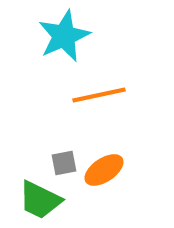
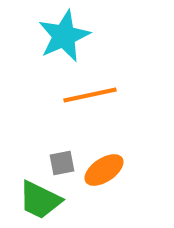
orange line: moved 9 px left
gray square: moved 2 px left
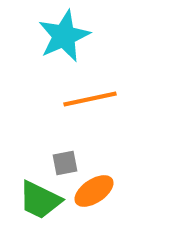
orange line: moved 4 px down
gray square: moved 3 px right
orange ellipse: moved 10 px left, 21 px down
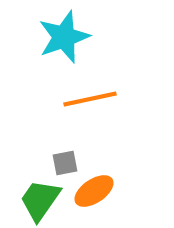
cyan star: moved 1 px down; rotated 4 degrees clockwise
green trapezoid: rotated 99 degrees clockwise
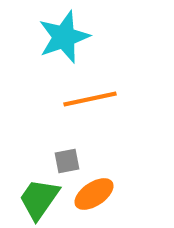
gray square: moved 2 px right, 2 px up
orange ellipse: moved 3 px down
green trapezoid: moved 1 px left, 1 px up
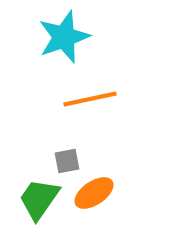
orange ellipse: moved 1 px up
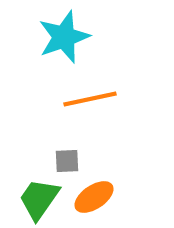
gray square: rotated 8 degrees clockwise
orange ellipse: moved 4 px down
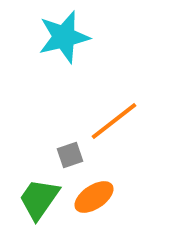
cyan star: rotated 6 degrees clockwise
orange line: moved 24 px right, 22 px down; rotated 26 degrees counterclockwise
gray square: moved 3 px right, 6 px up; rotated 16 degrees counterclockwise
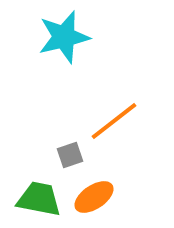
green trapezoid: rotated 66 degrees clockwise
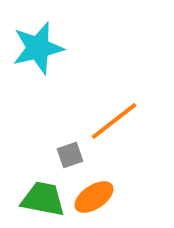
cyan star: moved 26 px left, 11 px down
green trapezoid: moved 4 px right
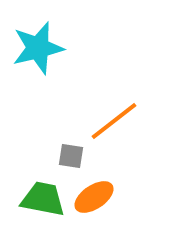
gray square: moved 1 px right, 1 px down; rotated 28 degrees clockwise
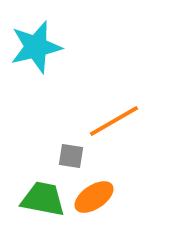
cyan star: moved 2 px left, 1 px up
orange line: rotated 8 degrees clockwise
